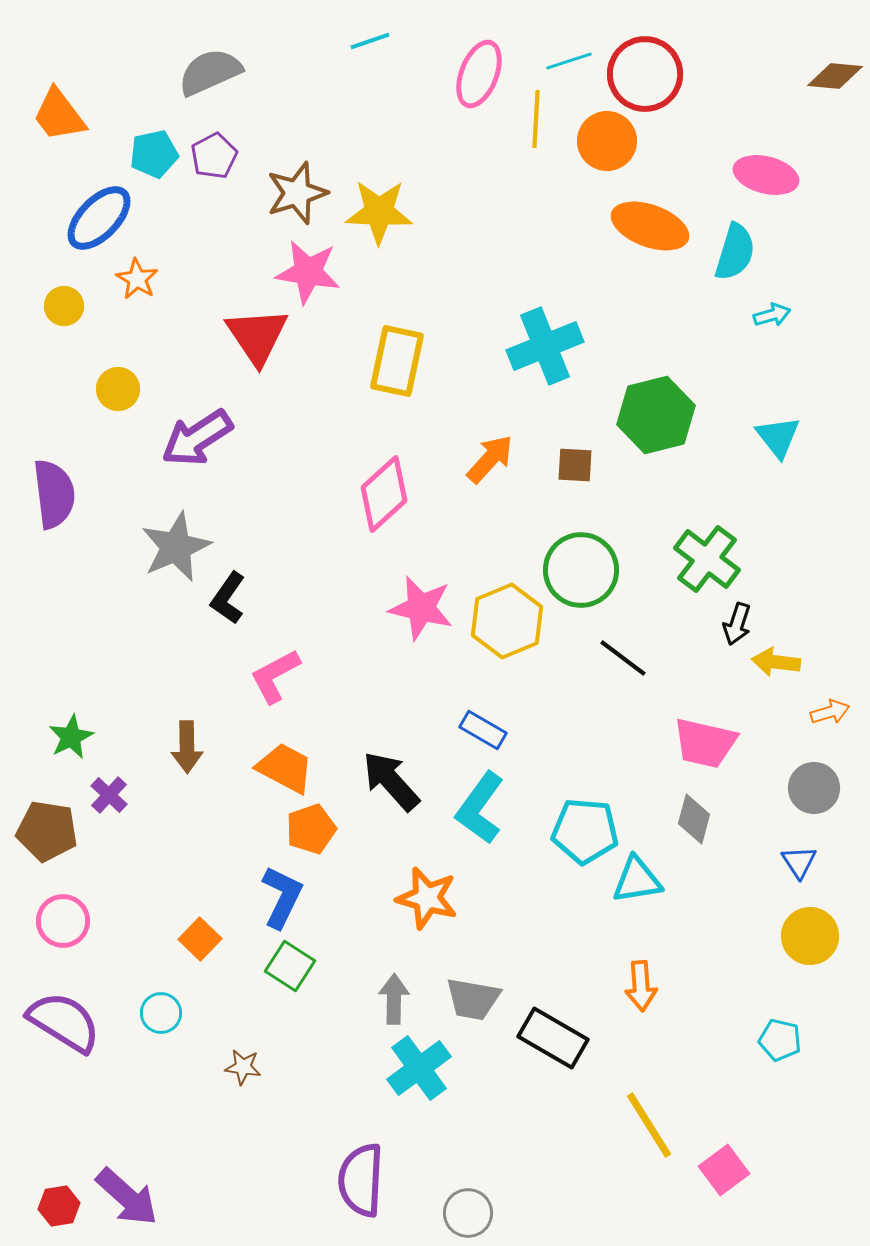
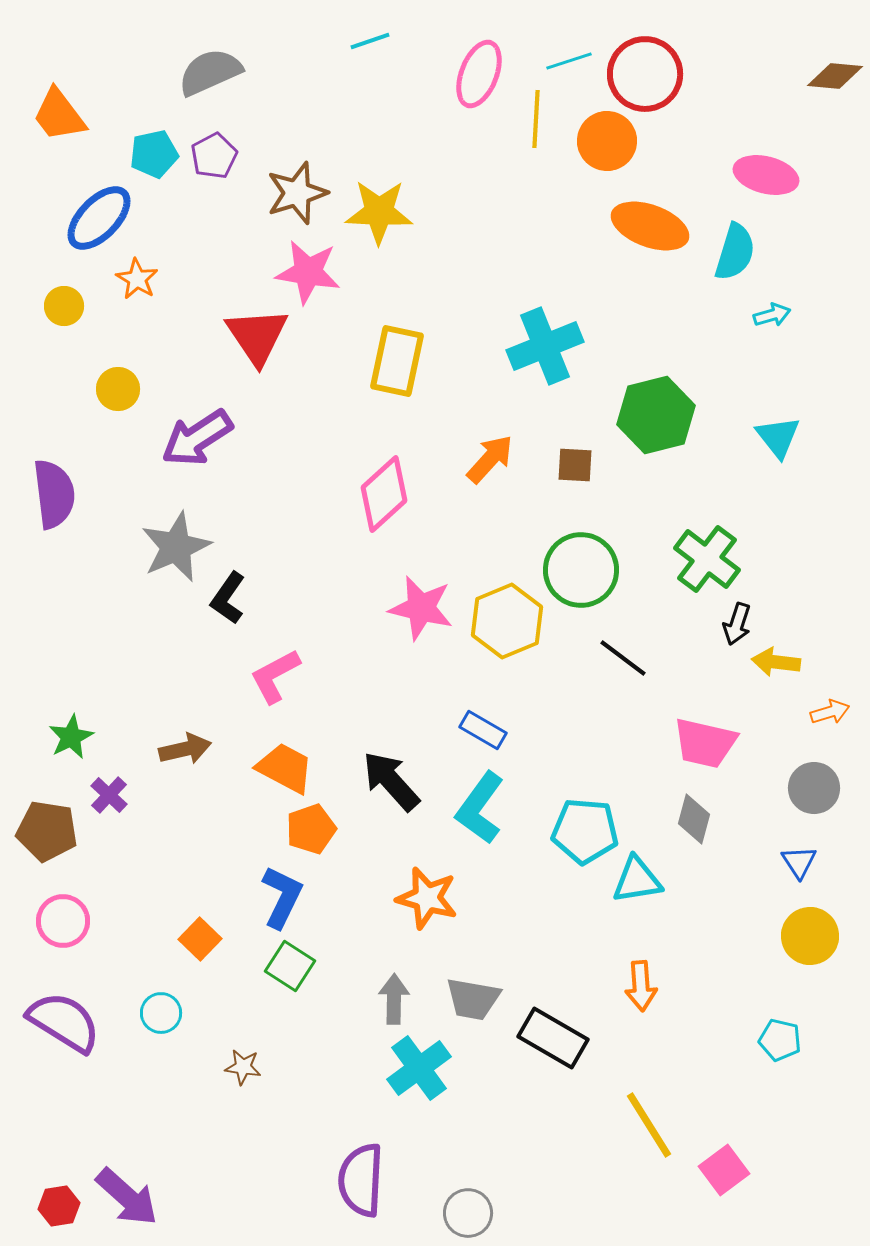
brown arrow at (187, 747): moved 2 px left, 2 px down; rotated 102 degrees counterclockwise
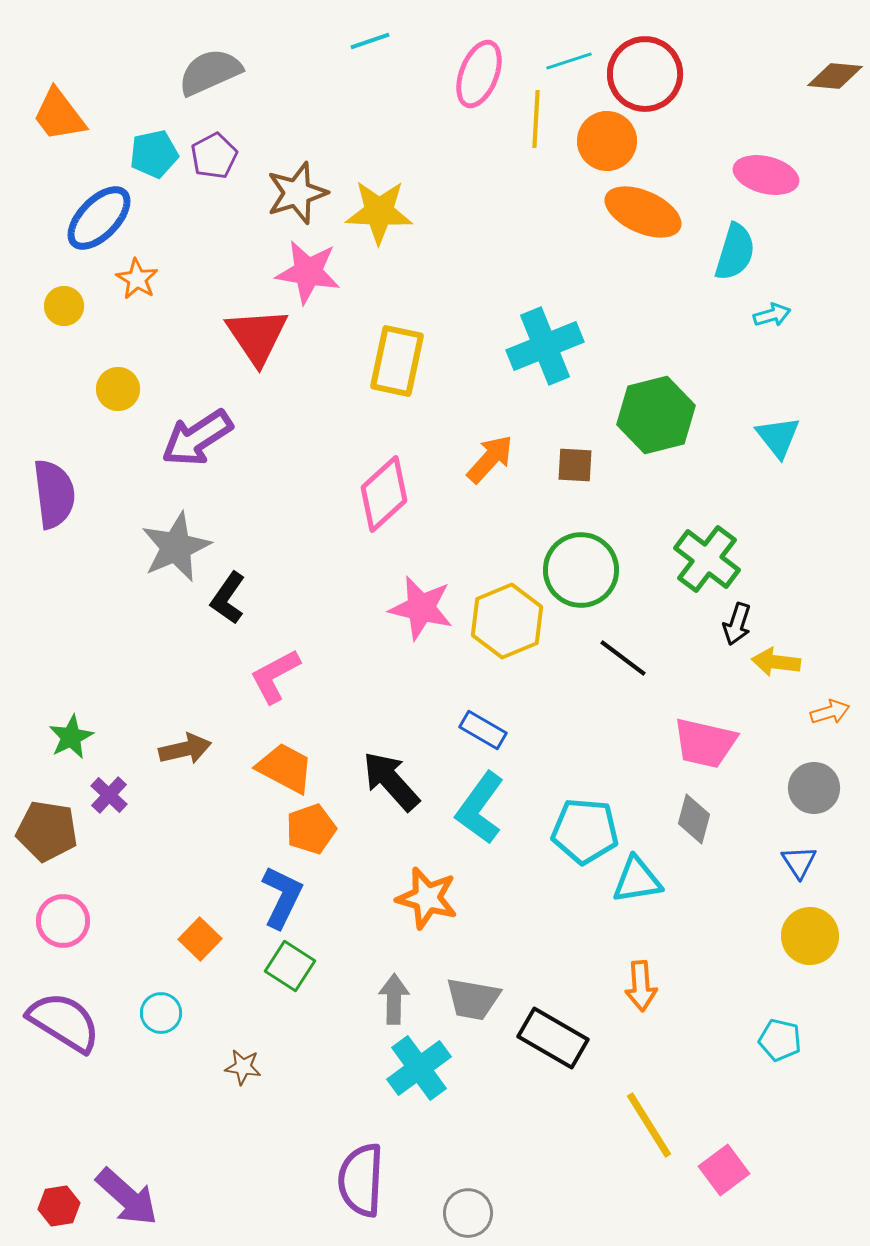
orange ellipse at (650, 226): moved 7 px left, 14 px up; rotated 4 degrees clockwise
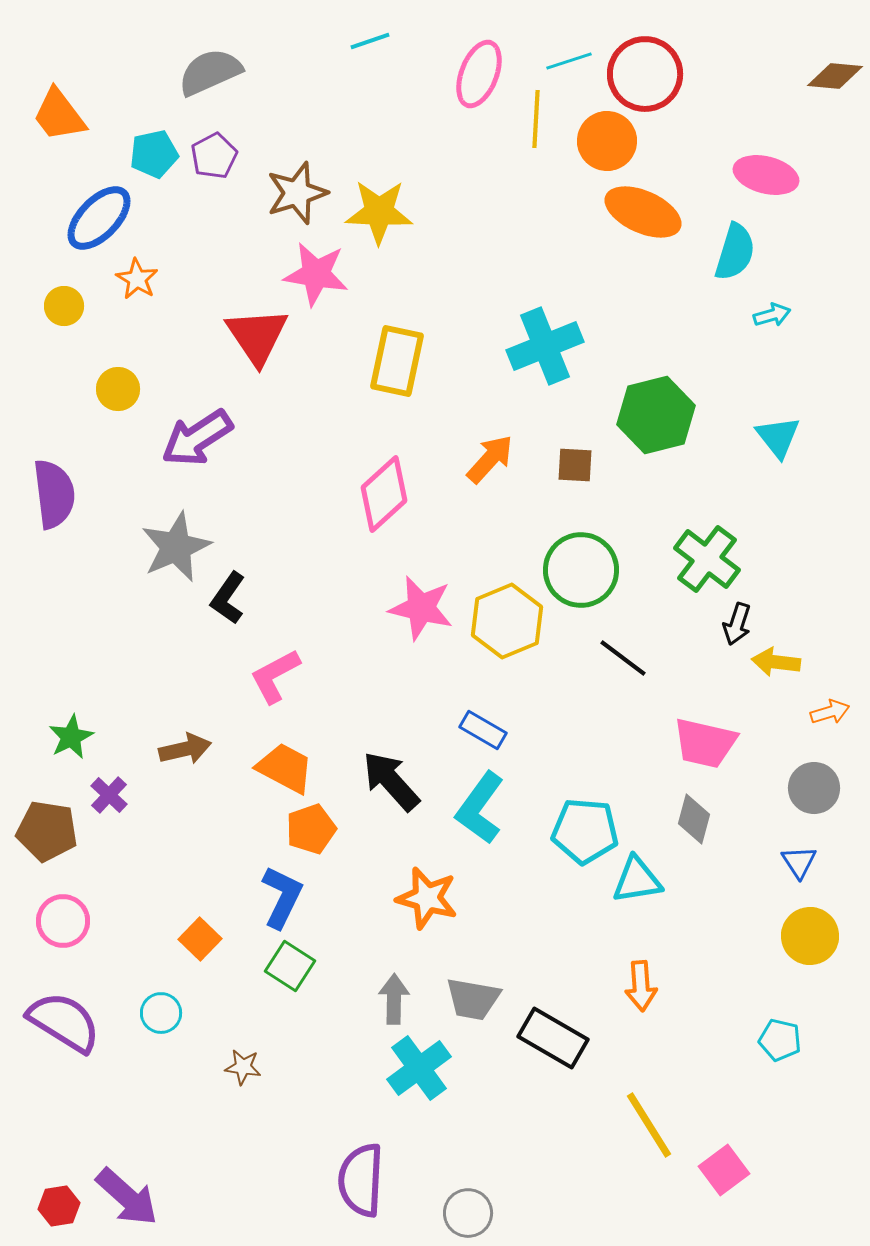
pink star at (308, 272): moved 8 px right, 2 px down
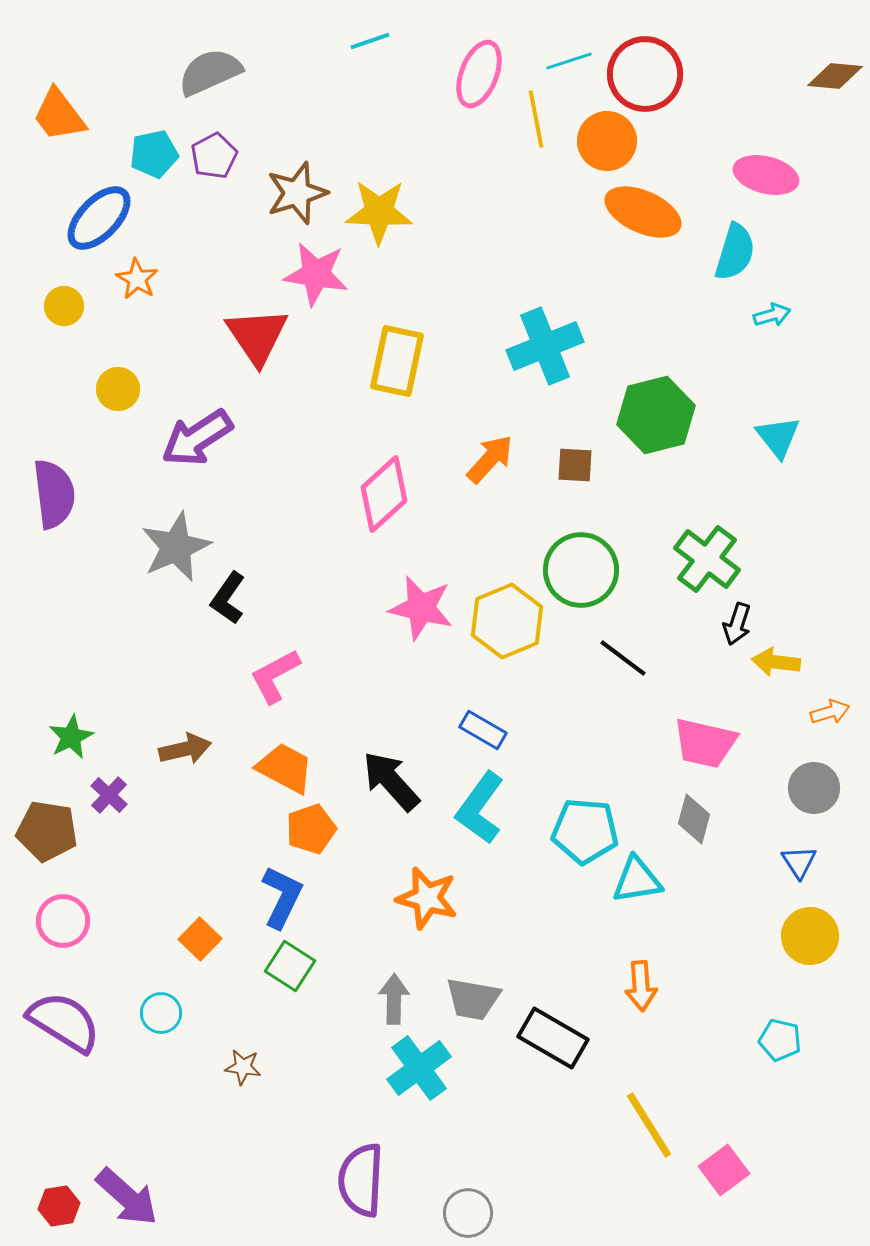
yellow line at (536, 119): rotated 14 degrees counterclockwise
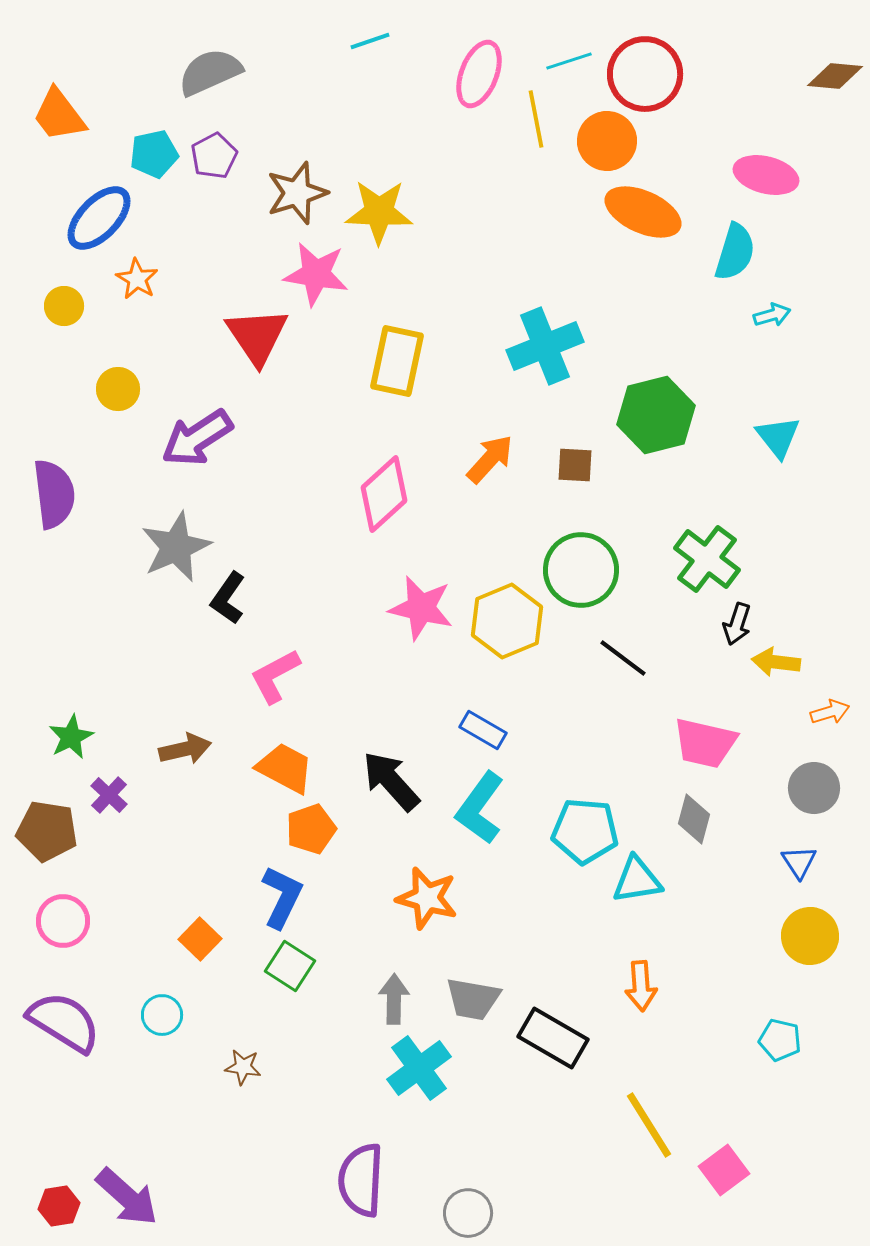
cyan circle at (161, 1013): moved 1 px right, 2 px down
